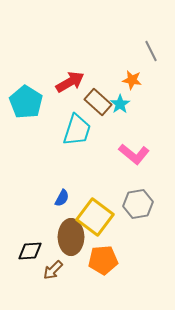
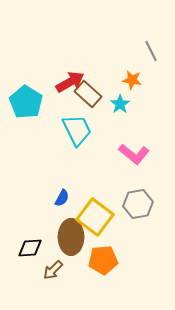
brown rectangle: moved 10 px left, 8 px up
cyan trapezoid: rotated 44 degrees counterclockwise
black diamond: moved 3 px up
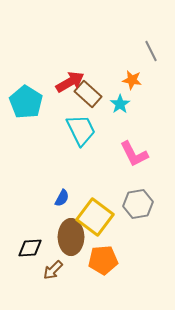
cyan trapezoid: moved 4 px right
pink L-shape: rotated 24 degrees clockwise
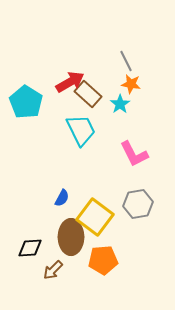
gray line: moved 25 px left, 10 px down
orange star: moved 1 px left, 4 px down
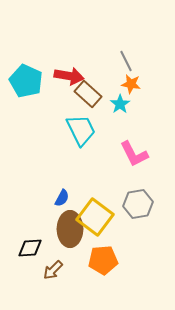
red arrow: moved 1 px left, 6 px up; rotated 40 degrees clockwise
cyan pentagon: moved 21 px up; rotated 8 degrees counterclockwise
brown ellipse: moved 1 px left, 8 px up
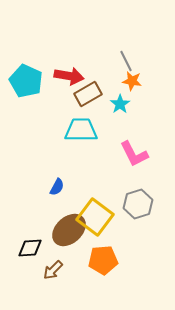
orange star: moved 1 px right, 3 px up
brown rectangle: rotated 72 degrees counterclockwise
cyan trapezoid: rotated 64 degrees counterclockwise
blue semicircle: moved 5 px left, 11 px up
gray hexagon: rotated 8 degrees counterclockwise
brown ellipse: moved 1 px left, 1 px down; rotated 48 degrees clockwise
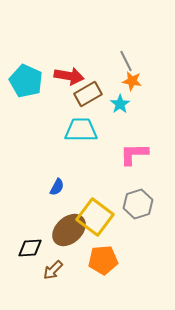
pink L-shape: rotated 116 degrees clockwise
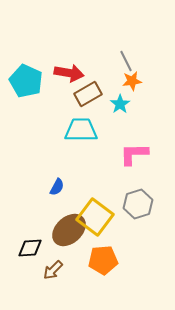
red arrow: moved 3 px up
orange star: rotated 18 degrees counterclockwise
